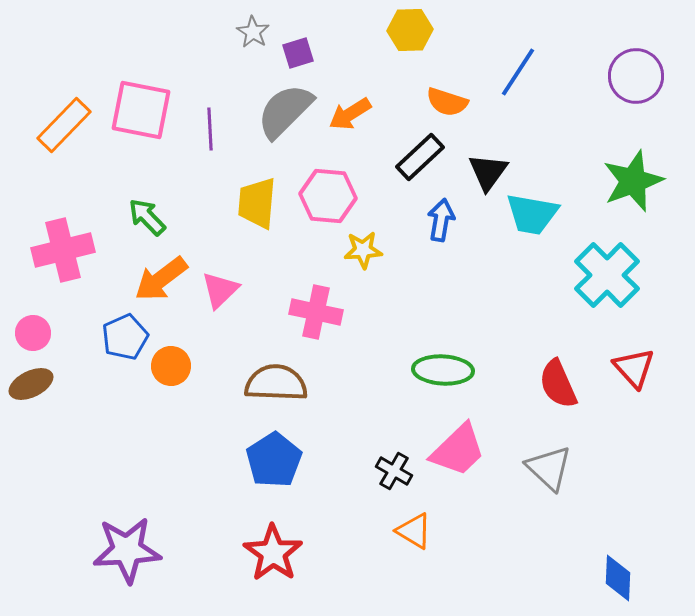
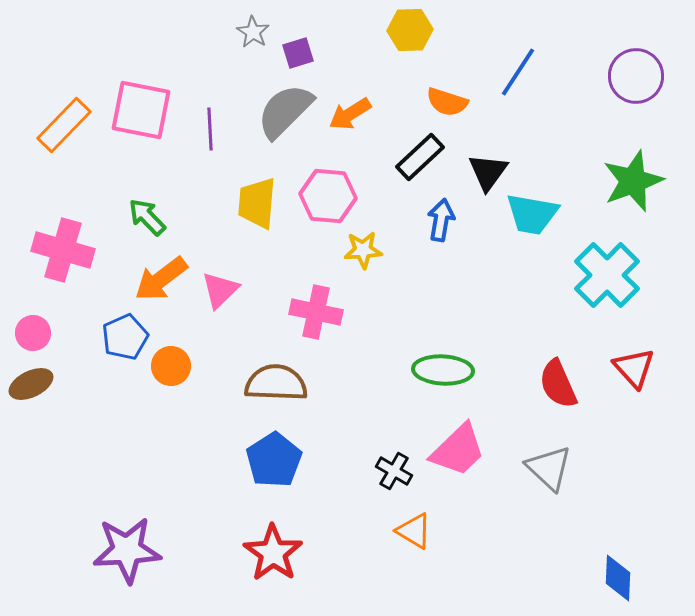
pink cross at (63, 250): rotated 30 degrees clockwise
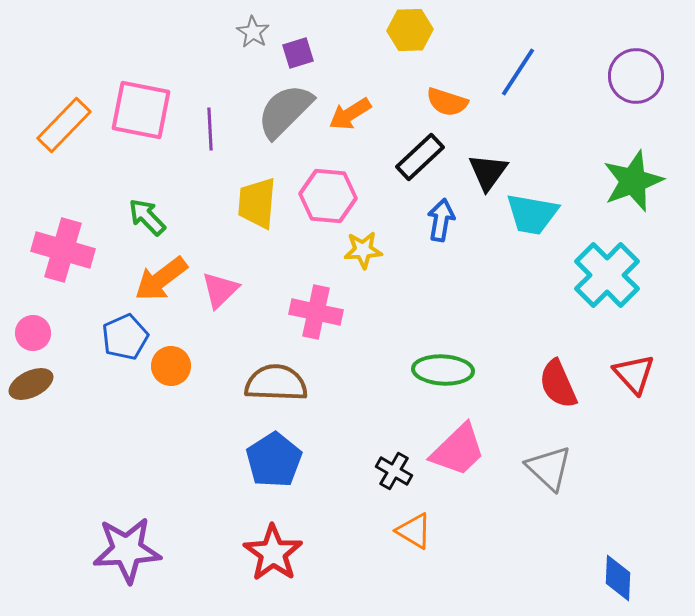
red triangle at (634, 368): moved 6 px down
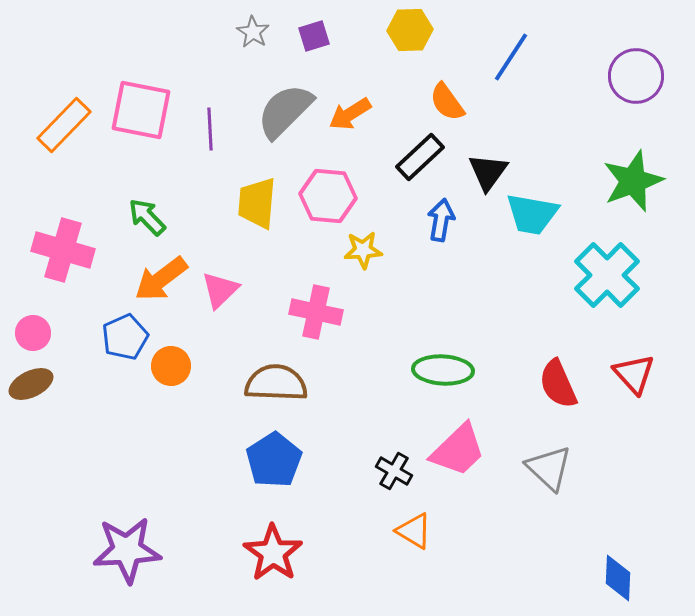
purple square at (298, 53): moved 16 px right, 17 px up
blue line at (518, 72): moved 7 px left, 15 px up
orange semicircle at (447, 102): rotated 36 degrees clockwise
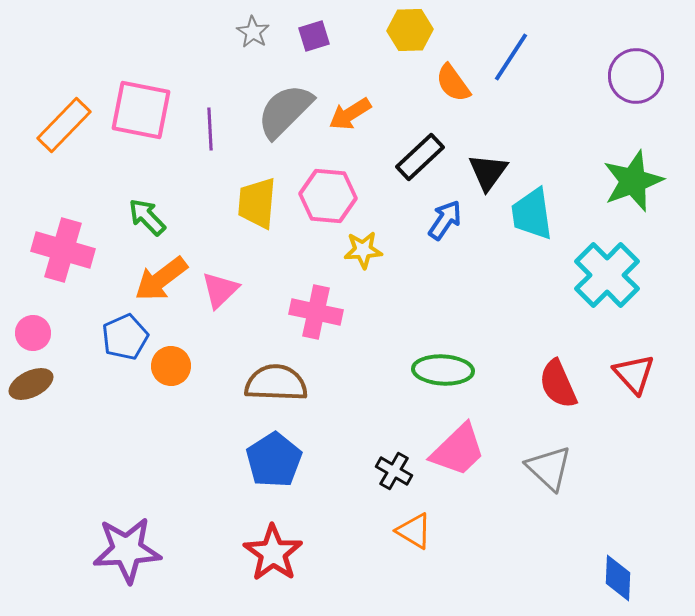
orange semicircle at (447, 102): moved 6 px right, 19 px up
cyan trapezoid at (532, 214): rotated 72 degrees clockwise
blue arrow at (441, 220): moved 4 px right; rotated 24 degrees clockwise
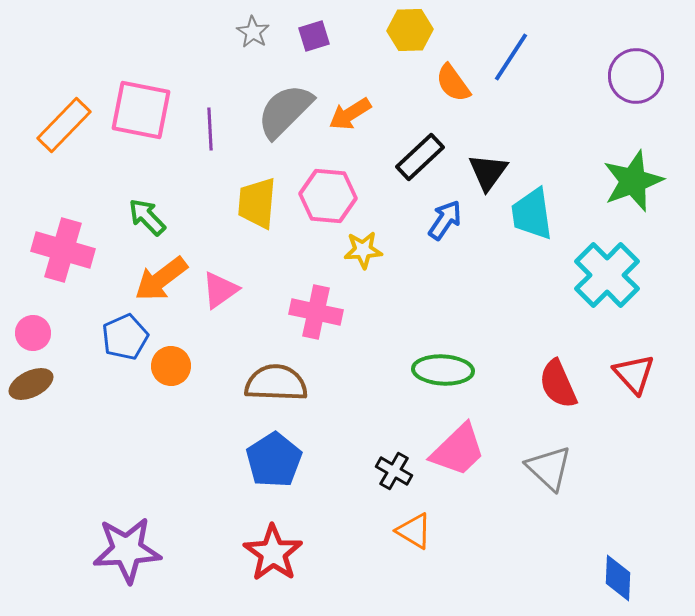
pink triangle at (220, 290): rotated 9 degrees clockwise
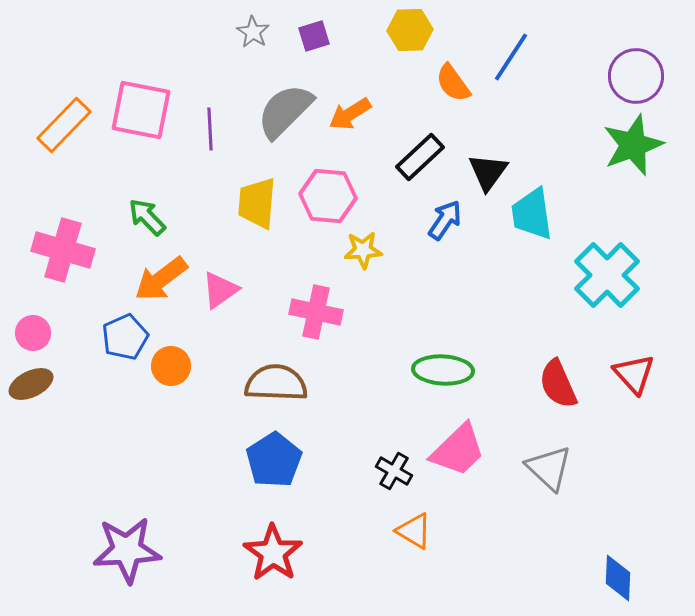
green star at (633, 181): moved 36 px up
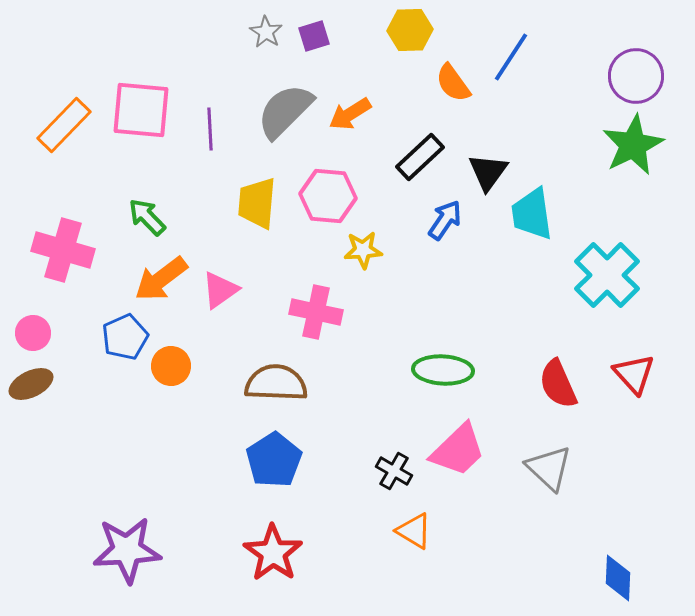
gray star at (253, 32): moved 13 px right
pink square at (141, 110): rotated 6 degrees counterclockwise
green star at (633, 145): rotated 6 degrees counterclockwise
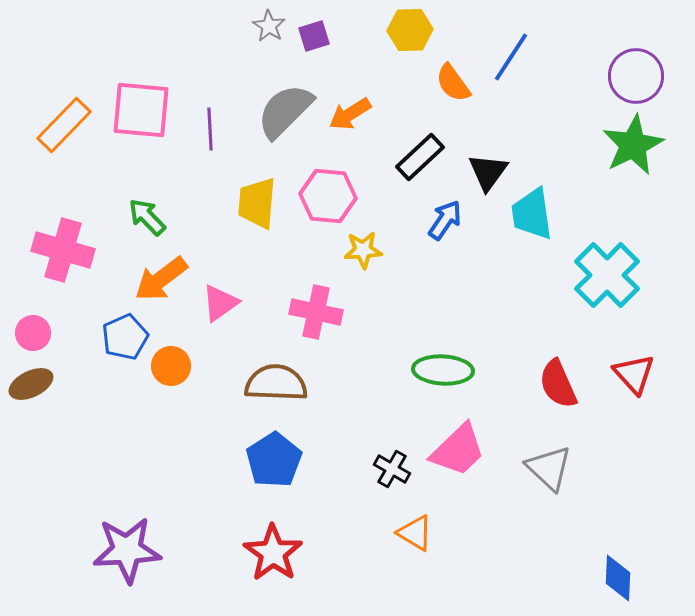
gray star at (266, 32): moved 3 px right, 6 px up
pink triangle at (220, 290): moved 13 px down
black cross at (394, 471): moved 2 px left, 2 px up
orange triangle at (414, 531): moved 1 px right, 2 px down
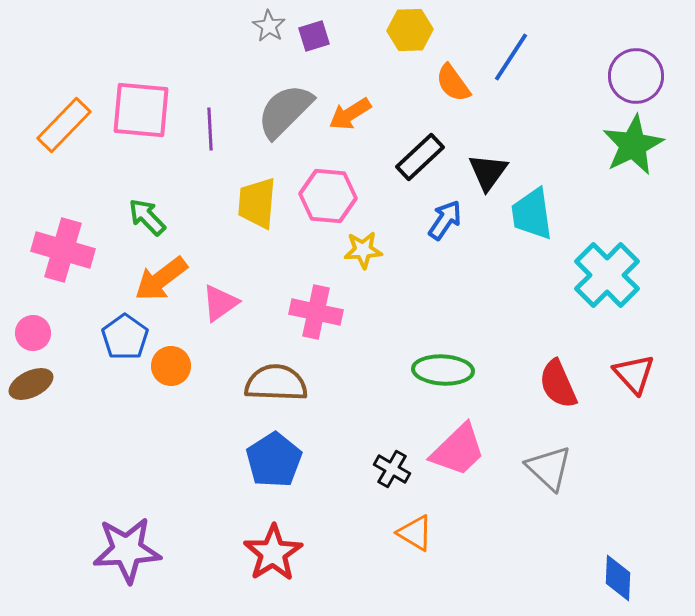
blue pentagon at (125, 337): rotated 12 degrees counterclockwise
red star at (273, 553): rotated 4 degrees clockwise
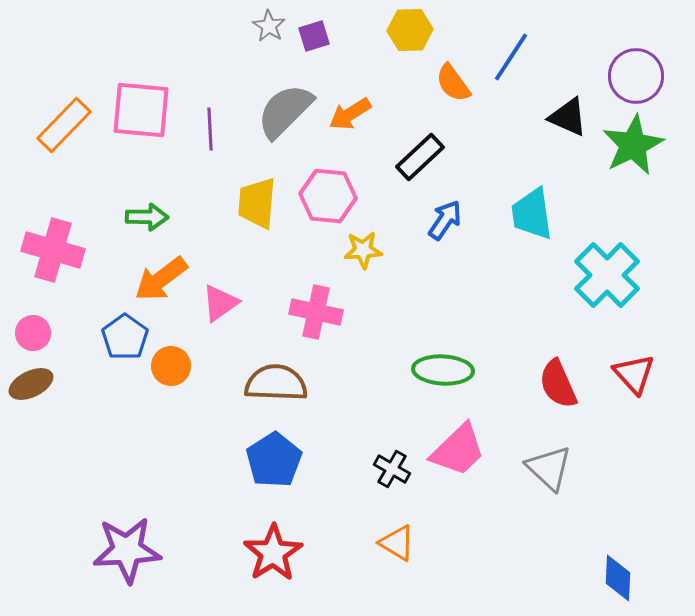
black triangle at (488, 172): moved 80 px right, 55 px up; rotated 42 degrees counterclockwise
green arrow at (147, 217): rotated 135 degrees clockwise
pink cross at (63, 250): moved 10 px left
orange triangle at (415, 533): moved 18 px left, 10 px down
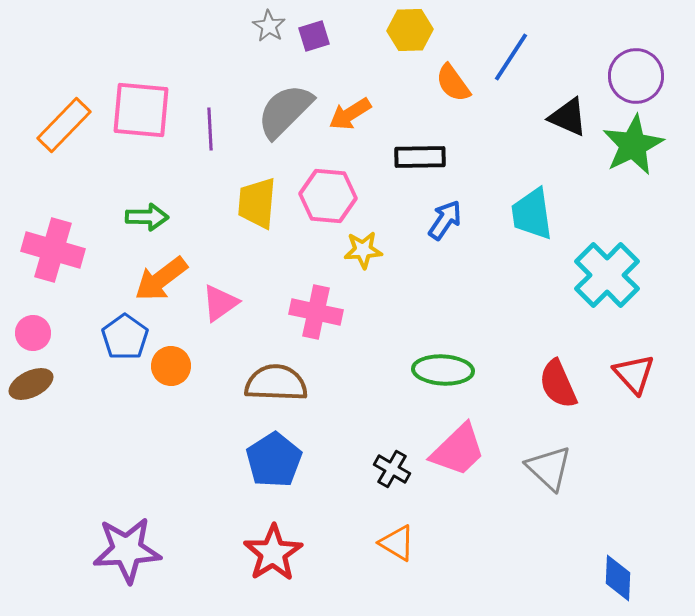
black rectangle at (420, 157): rotated 42 degrees clockwise
